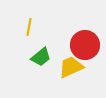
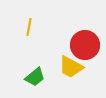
green trapezoid: moved 6 px left, 20 px down
yellow trapezoid: rotated 128 degrees counterclockwise
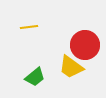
yellow line: rotated 72 degrees clockwise
yellow trapezoid: rotated 8 degrees clockwise
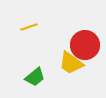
yellow line: rotated 12 degrees counterclockwise
yellow trapezoid: moved 4 px up
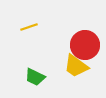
yellow trapezoid: moved 5 px right, 3 px down
green trapezoid: rotated 65 degrees clockwise
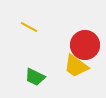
yellow line: rotated 48 degrees clockwise
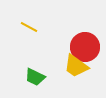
red circle: moved 2 px down
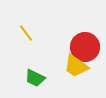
yellow line: moved 3 px left, 6 px down; rotated 24 degrees clockwise
green trapezoid: moved 1 px down
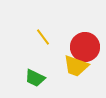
yellow line: moved 17 px right, 4 px down
yellow trapezoid: rotated 16 degrees counterclockwise
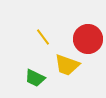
red circle: moved 3 px right, 8 px up
yellow trapezoid: moved 9 px left, 1 px up
